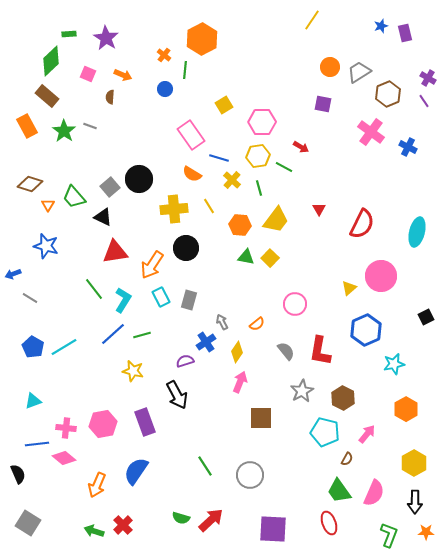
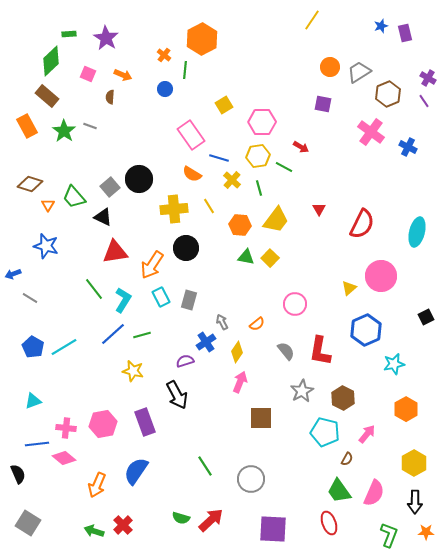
gray circle at (250, 475): moved 1 px right, 4 px down
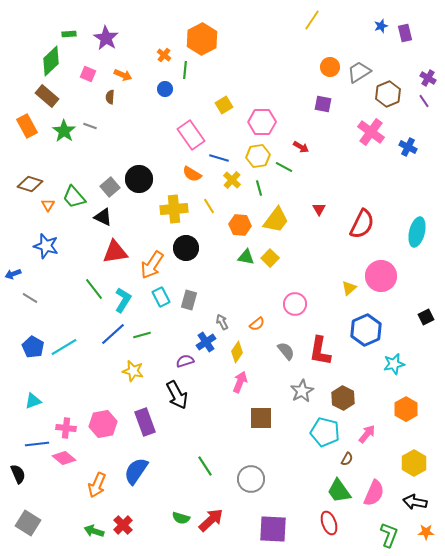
black arrow at (415, 502): rotated 100 degrees clockwise
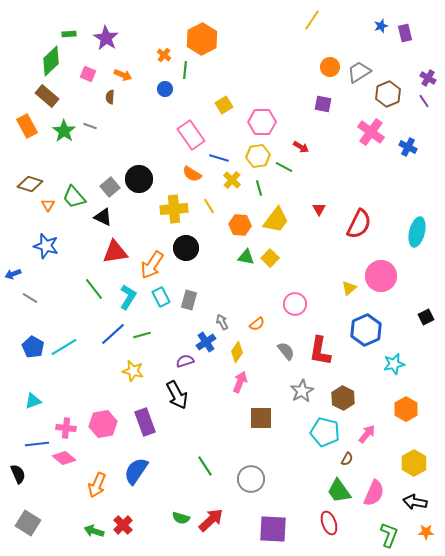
red semicircle at (362, 224): moved 3 px left
cyan L-shape at (123, 300): moved 5 px right, 3 px up
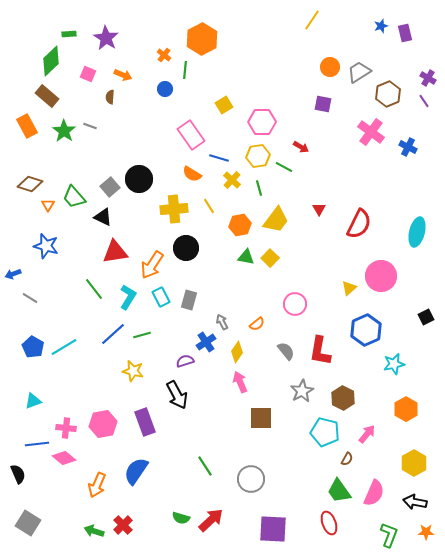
orange hexagon at (240, 225): rotated 15 degrees counterclockwise
pink arrow at (240, 382): rotated 45 degrees counterclockwise
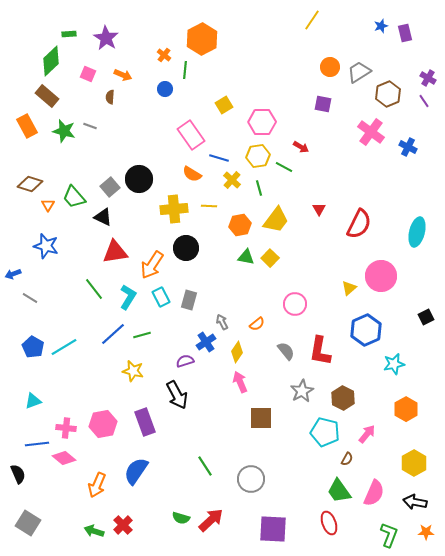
green star at (64, 131): rotated 20 degrees counterclockwise
yellow line at (209, 206): rotated 56 degrees counterclockwise
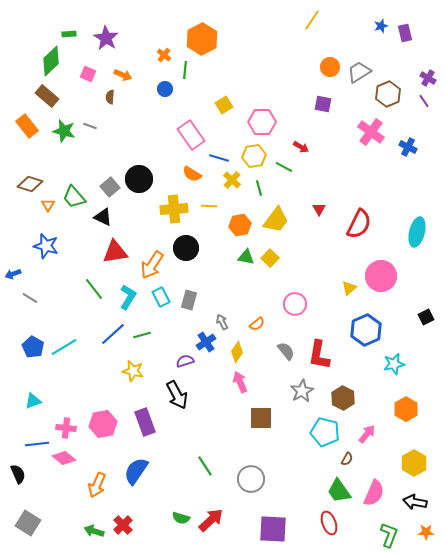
orange rectangle at (27, 126): rotated 10 degrees counterclockwise
yellow hexagon at (258, 156): moved 4 px left
red L-shape at (320, 351): moved 1 px left, 4 px down
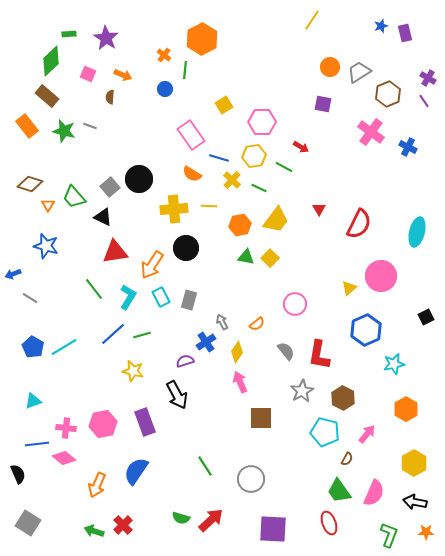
green line at (259, 188): rotated 49 degrees counterclockwise
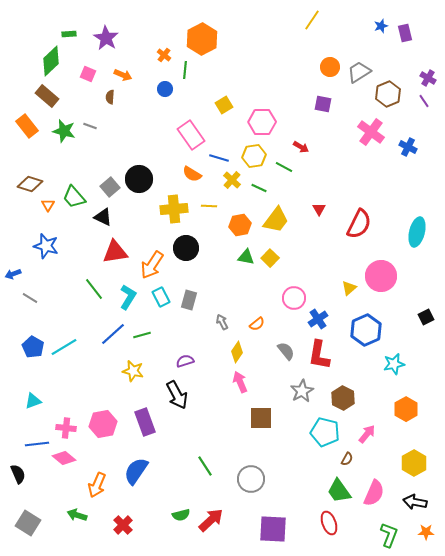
pink circle at (295, 304): moved 1 px left, 6 px up
blue cross at (206, 342): moved 112 px right, 23 px up
green semicircle at (181, 518): moved 3 px up; rotated 30 degrees counterclockwise
green arrow at (94, 531): moved 17 px left, 16 px up
